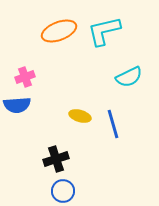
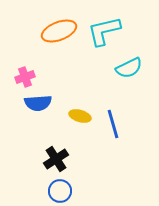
cyan semicircle: moved 9 px up
blue semicircle: moved 21 px right, 2 px up
black cross: rotated 15 degrees counterclockwise
blue circle: moved 3 px left
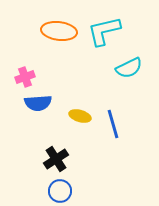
orange ellipse: rotated 28 degrees clockwise
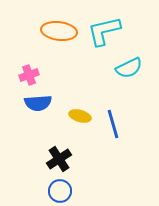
pink cross: moved 4 px right, 2 px up
black cross: moved 3 px right
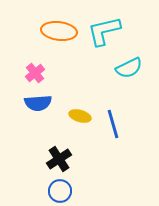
pink cross: moved 6 px right, 2 px up; rotated 18 degrees counterclockwise
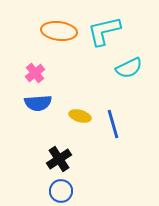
blue circle: moved 1 px right
